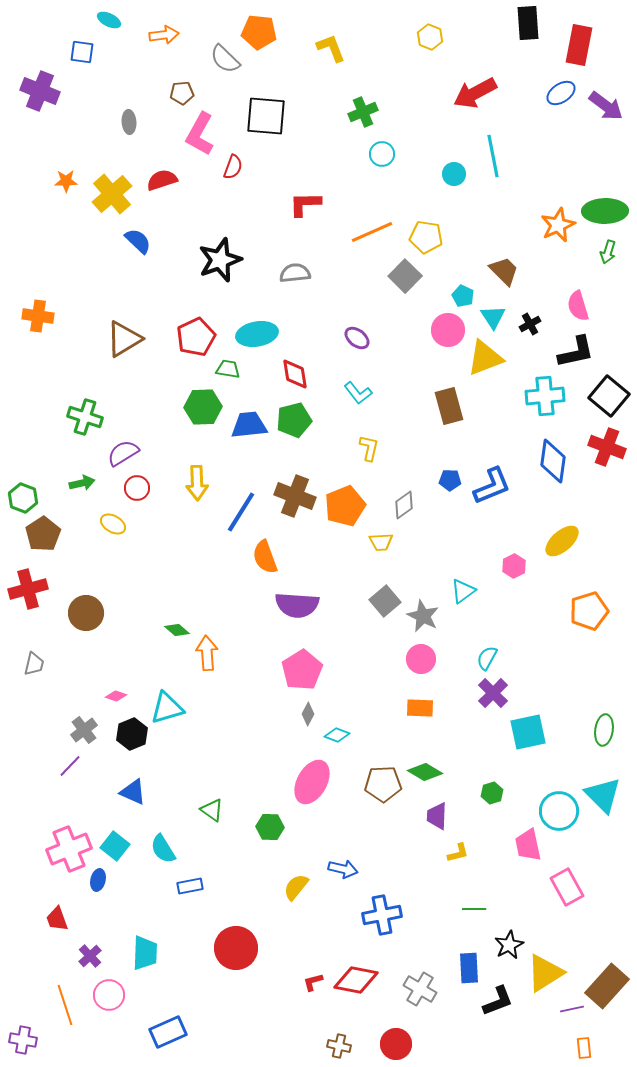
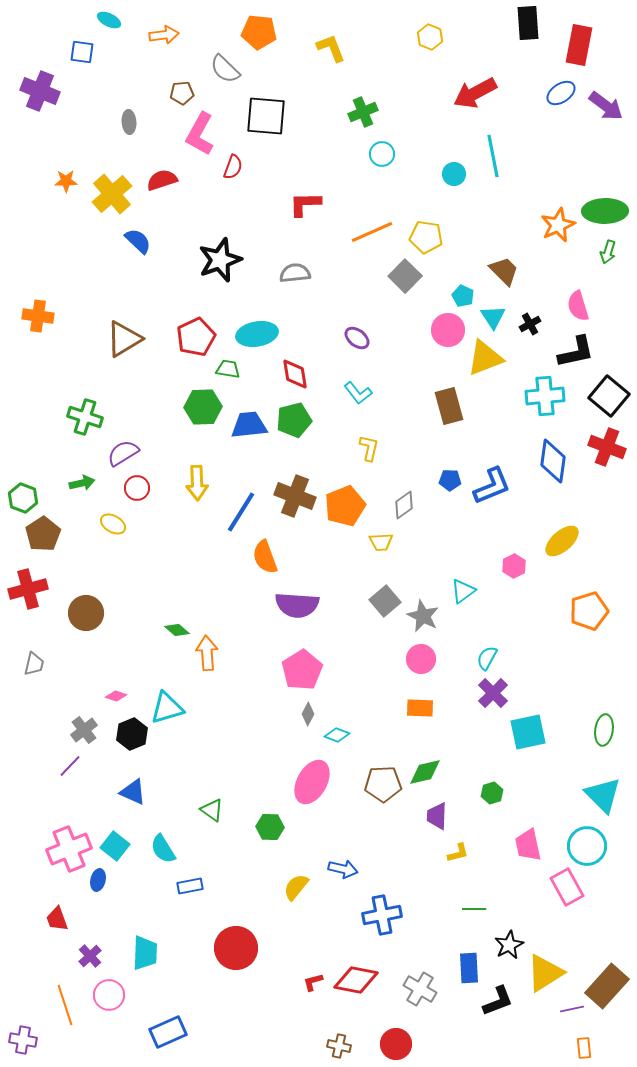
gray semicircle at (225, 59): moved 10 px down
green diamond at (425, 772): rotated 44 degrees counterclockwise
cyan circle at (559, 811): moved 28 px right, 35 px down
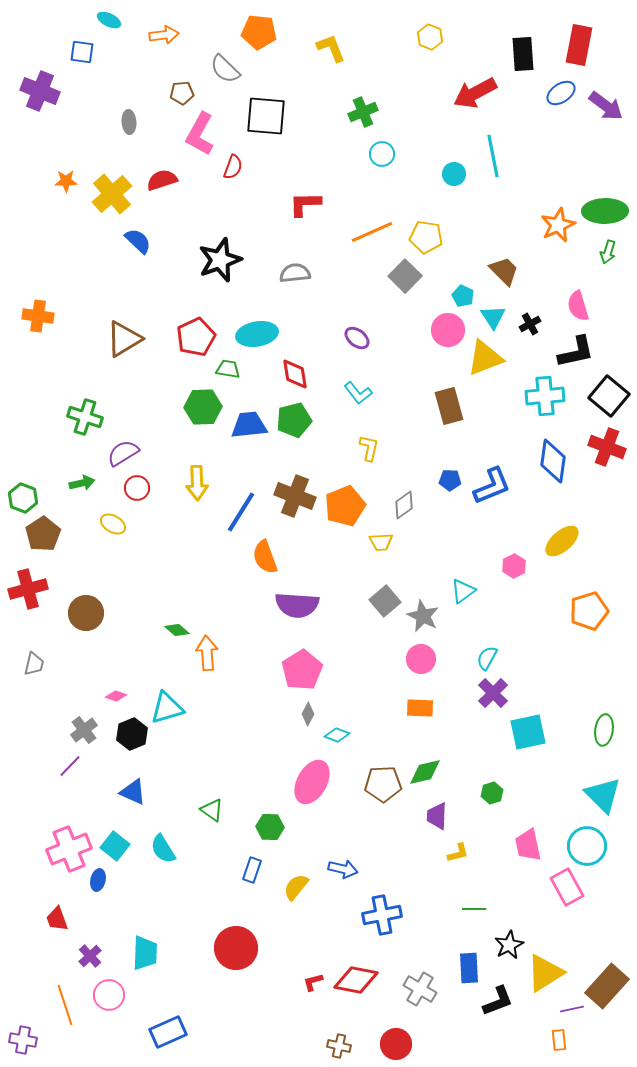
black rectangle at (528, 23): moved 5 px left, 31 px down
blue rectangle at (190, 886): moved 62 px right, 16 px up; rotated 60 degrees counterclockwise
orange rectangle at (584, 1048): moved 25 px left, 8 px up
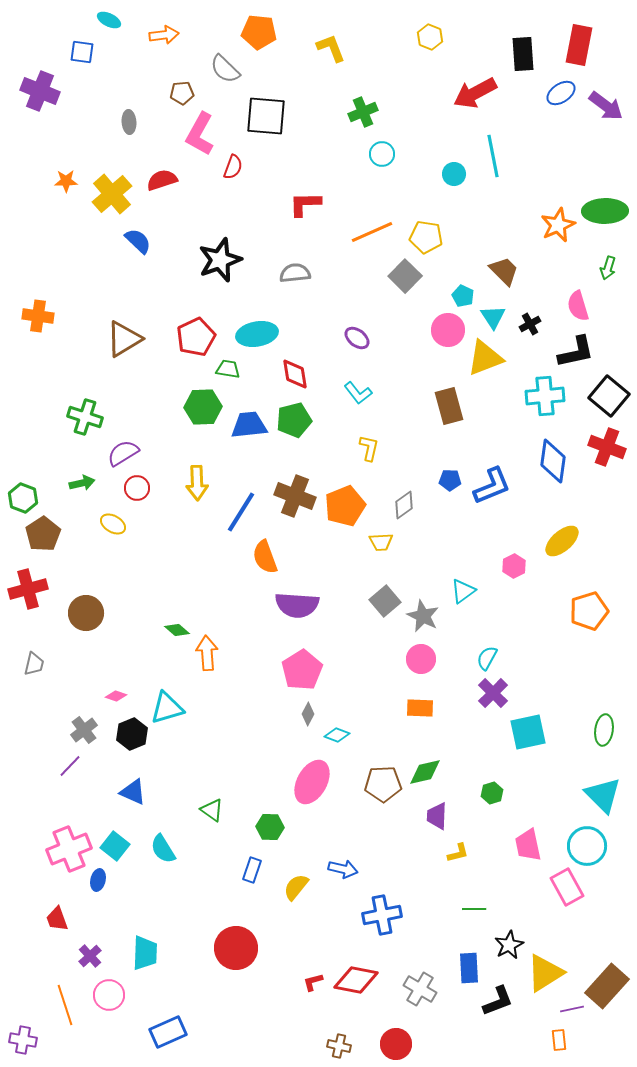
green arrow at (608, 252): moved 16 px down
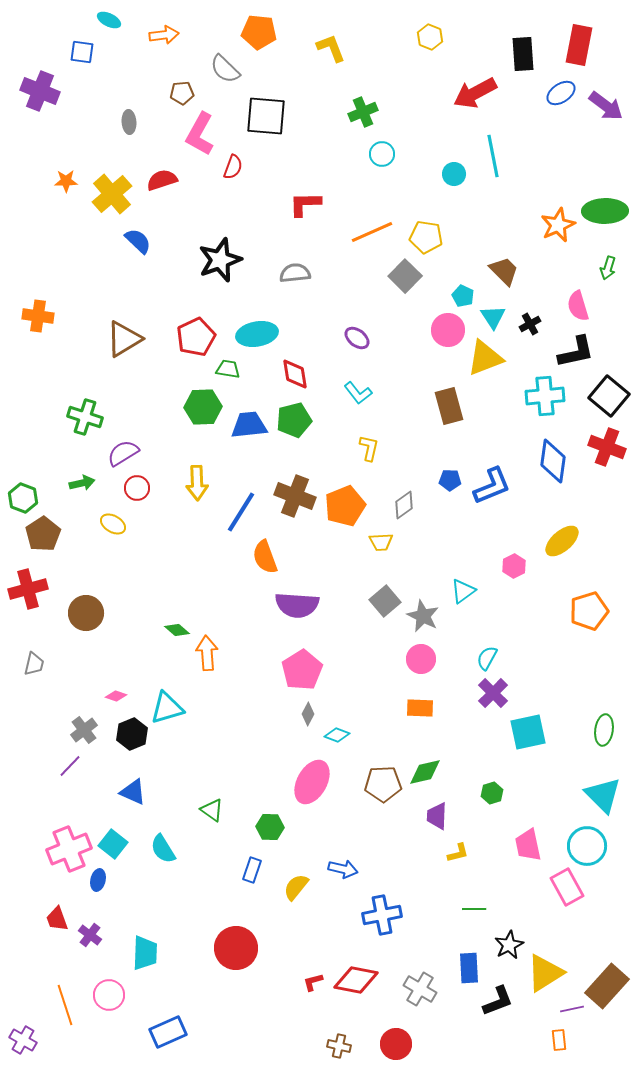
cyan square at (115, 846): moved 2 px left, 2 px up
purple cross at (90, 956): moved 21 px up; rotated 10 degrees counterclockwise
purple cross at (23, 1040): rotated 20 degrees clockwise
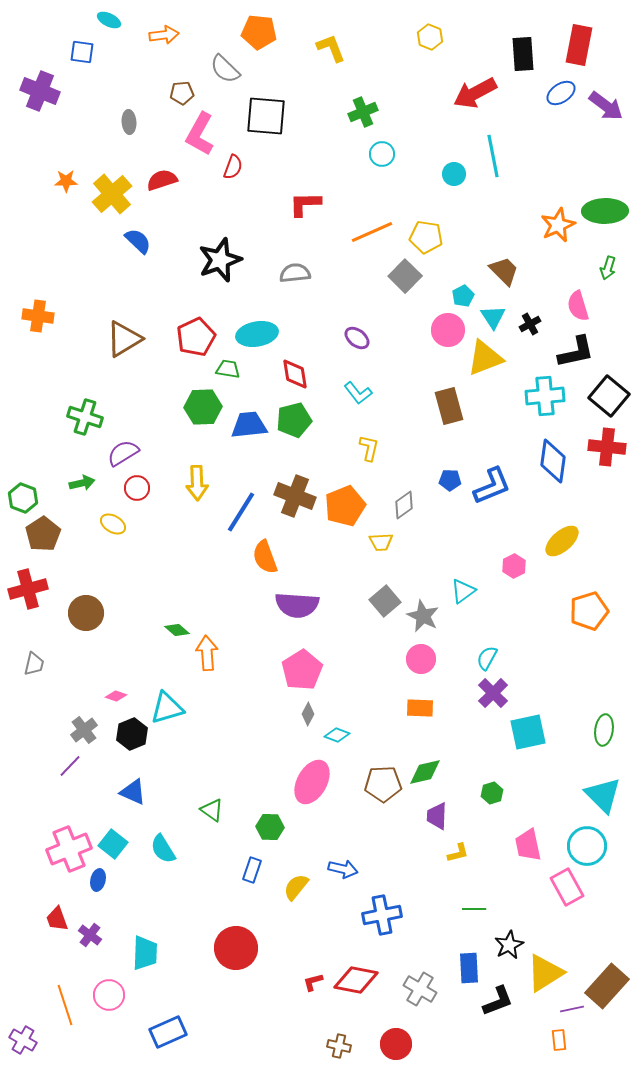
cyan pentagon at (463, 296): rotated 20 degrees clockwise
red cross at (607, 447): rotated 15 degrees counterclockwise
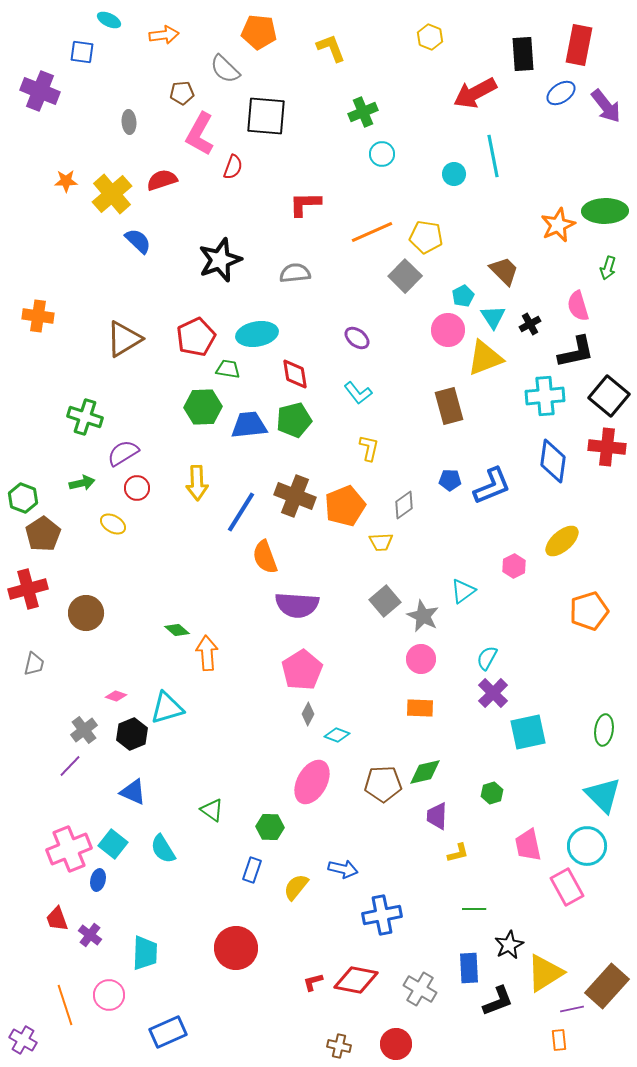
purple arrow at (606, 106): rotated 15 degrees clockwise
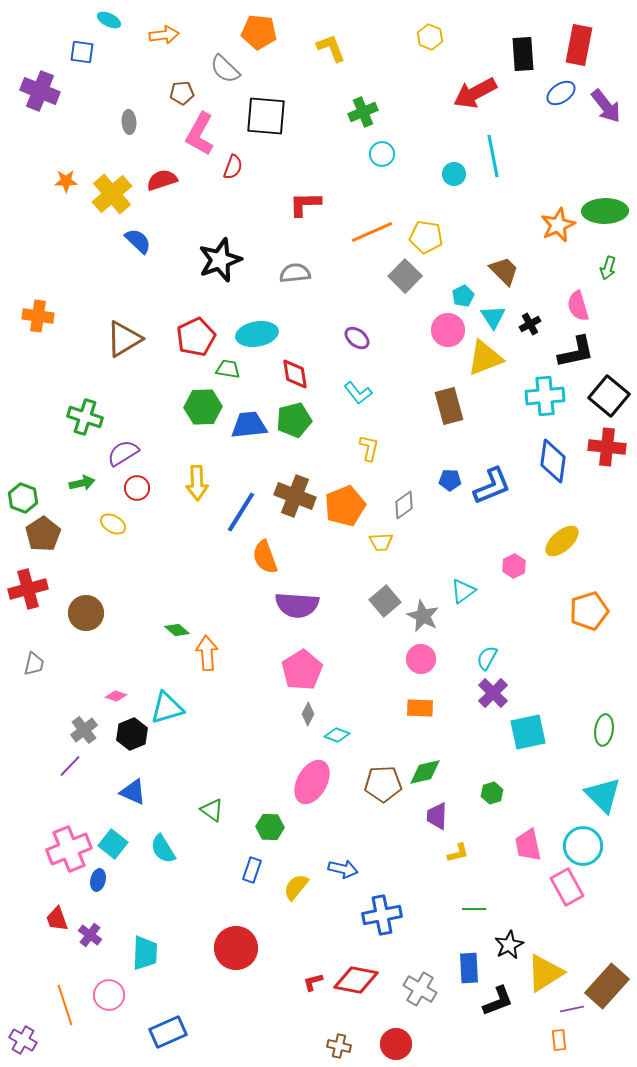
cyan circle at (587, 846): moved 4 px left
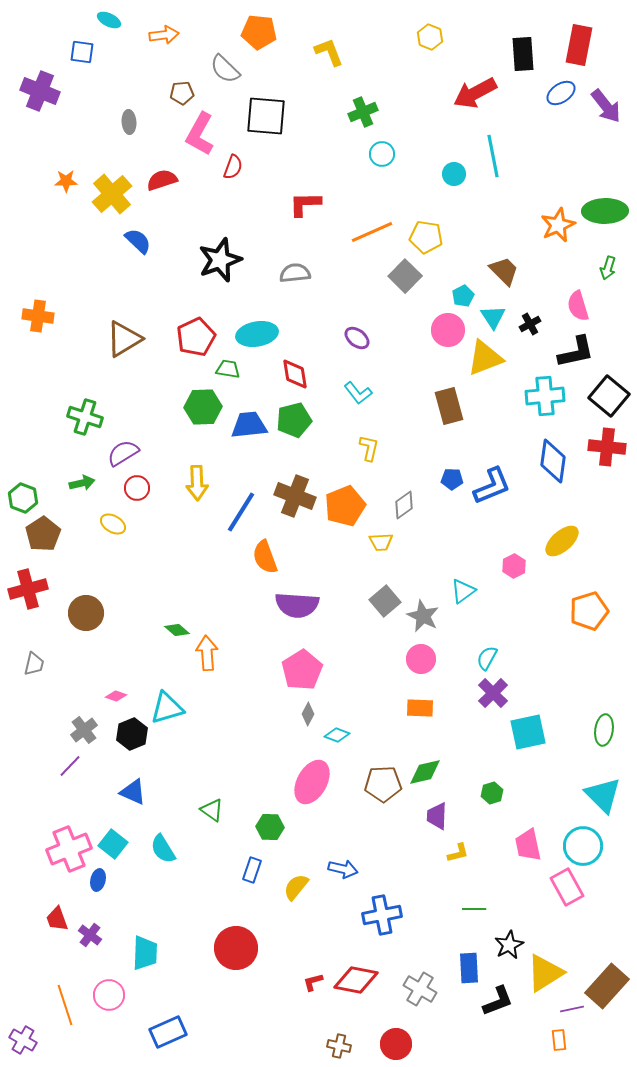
yellow L-shape at (331, 48): moved 2 px left, 4 px down
blue pentagon at (450, 480): moved 2 px right, 1 px up
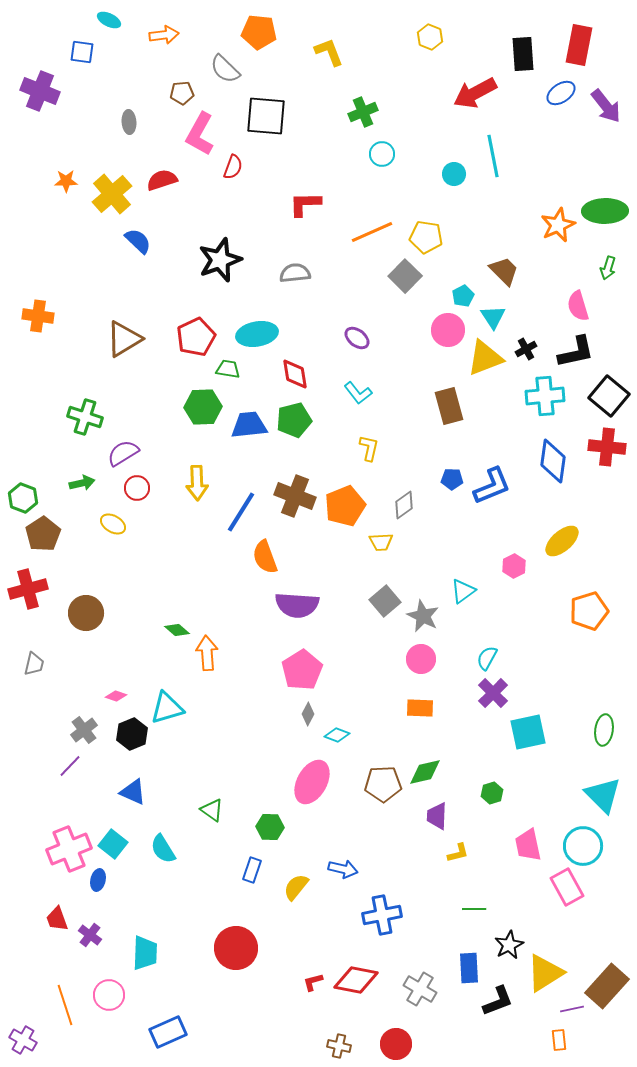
black cross at (530, 324): moved 4 px left, 25 px down
